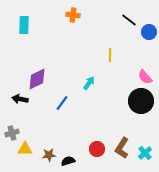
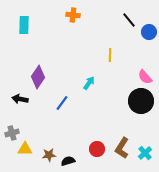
black line: rotated 14 degrees clockwise
purple diamond: moved 1 px right, 2 px up; rotated 30 degrees counterclockwise
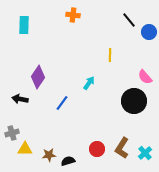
black circle: moved 7 px left
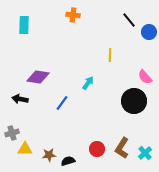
purple diamond: rotated 65 degrees clockwise
cyan arrow: moved 1 px left
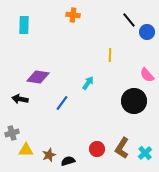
blue circle: moved 2 px left
pink semicircle: moved 2 px right, 2 px up
yellow triangle: moved 1 px right, 1 px down
brown star: rotated 16 degrees counterclockwise
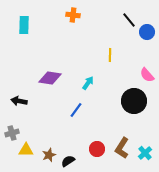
purple diamond: moved 12 px right, 1 px down
black arrow: moved 1 px left, 2 px down
blue line: moved 14 px right, 7 px down
black semicircle: rotated 16 degrees counterclockwise
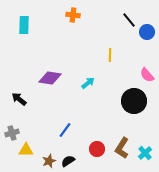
cyan arrow: rotated 16 degrees clockwise
black arrow: moved 2 px up; rotated 28 degrees clockwise
blue line: moved 11 px left, 20 px down
brown star: moved 6 px down
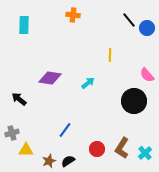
blue circle: moved 4 px up
